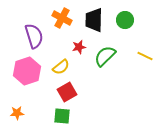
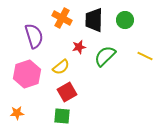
pink hexagon: moved 3 px down
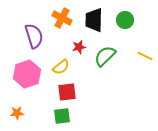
red square: rotated 24 degrees clockwise
green square: rotated 12 degrees counterclockwise
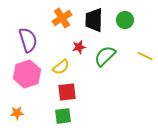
orange cross: rotated 30 degrees clockwise
purple semicircle: moved 6 px left, 4 px down
green square: moved 1 px right
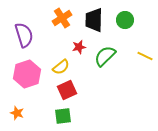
purple semicircle: moved 4 px left, 5 px up
red square: moved 2 px up; rotated 18 degrees counterclockwise
orange star: rotated 24 degrees clockwise
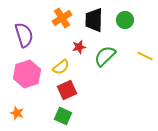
green square: rotated 30 degrees clockwise
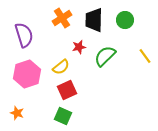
yellow line: rotated 28 degrees clockwise
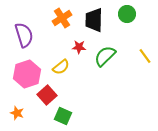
green circle: moved 2 px right, 6 px up
red star: rotated 16 degrees clockwise
red square: moved 20 px left, 5 px down; rotated 18 degrees counterclockwise
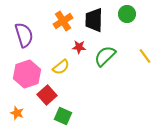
orange cross: moved 1 px right, 3 px down
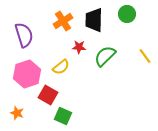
red square: moved 1 px right; rotated 18 degrees counterclockwise
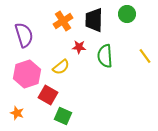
green semicircle: rotated 50 degrees counterclockwise
